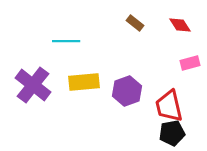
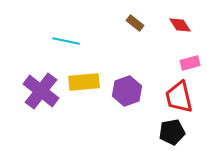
cyan line: rotated 12 degrees clockwise
purple cross: moved 8 px right, 6 px down
red trapezoid: moved 10 px right, 9 px up
black pentagon: moved 1 px up
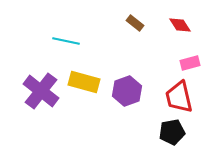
yellow rectangle: rotated 20 degrees clockwise
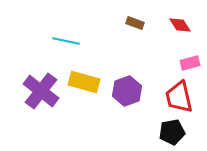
brown rectangle: rotated 18 degrees counterclockwise
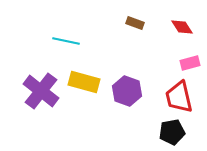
red diamond: moved 2 px right, 2 px down
purple hexagon: rotated 20 degrees counterclockwise
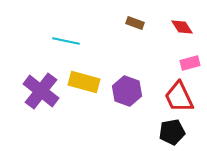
red trapezoid: rotated 12 degrees counterclockwise
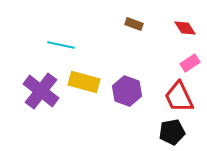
brown rectangle: moved 1 px left, 1 px down
red diamond: moved 3 px right, 1 px down
cyan line: moved 5 px left, 4 px down
pink rectangle: rotated 18 degrees counterclockwise
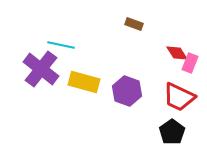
red diamond: moved 8 px left, 25 px down
pink rectangle: rotated 36 degrees counterclockwise
purple cross: moved 22 px up
red trapezoid: rotated 40 degrees counterclockwise
black pentagon: rotated 25 degrees counterclockwise
